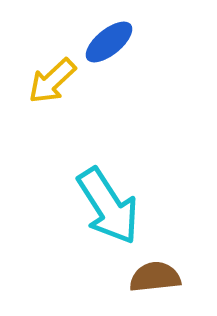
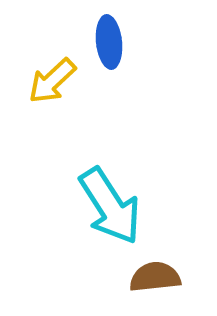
blue ellipse: rotated 57 degrees counterclockwise
cyan arrow: moved 2 px right
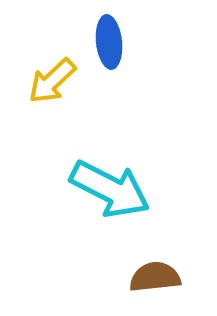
cyan arrow: moved 17 px up; rotated 30 degrees counterclockwise
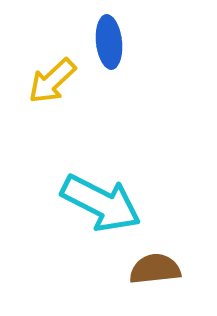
cyan arrow: moved 9 px left, 14 px down
brown semicircle: moved 8 px up
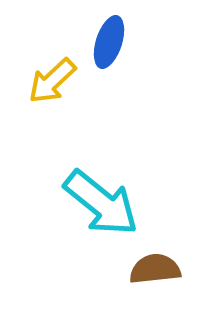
blue ellipse: rotated 24 degrees clockwise
cyan arrow: rotated 12 degrees clockwise
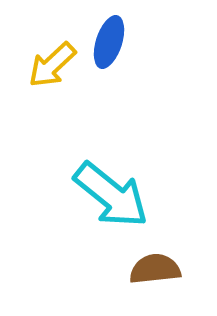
yellow arrow: moved 16 px up
cyan arrow: moved 10 px right, 8 px up
